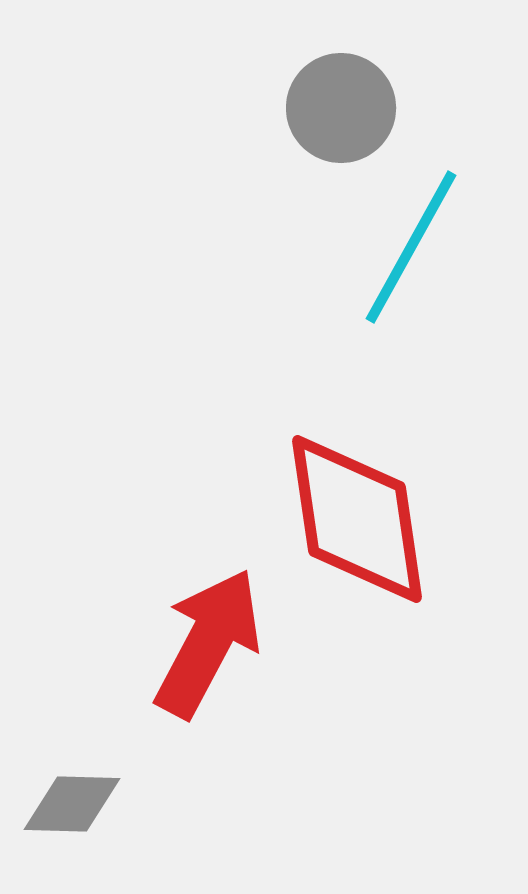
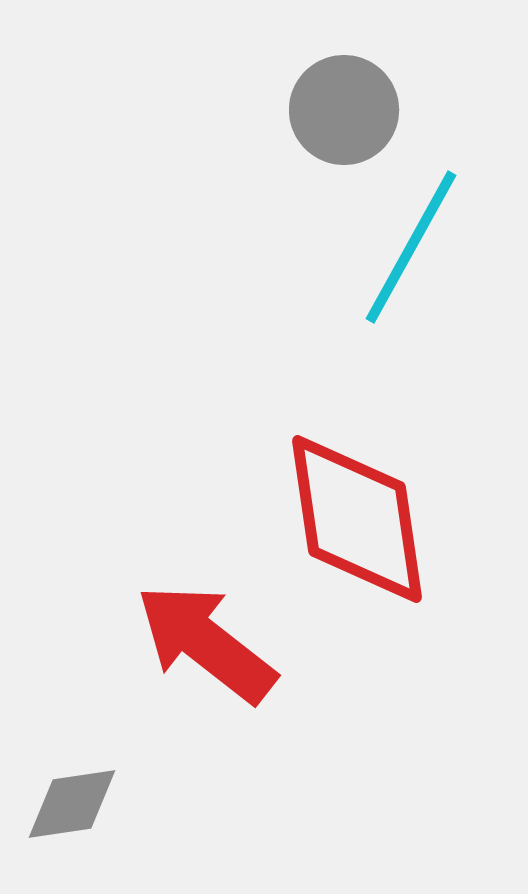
gray circle: moved 3 px right, 2 px down
red arrow: moved 2 px left; rotated 80 degrees counterclockwise
gray diamond: rotated 10 degrees counterclockwise
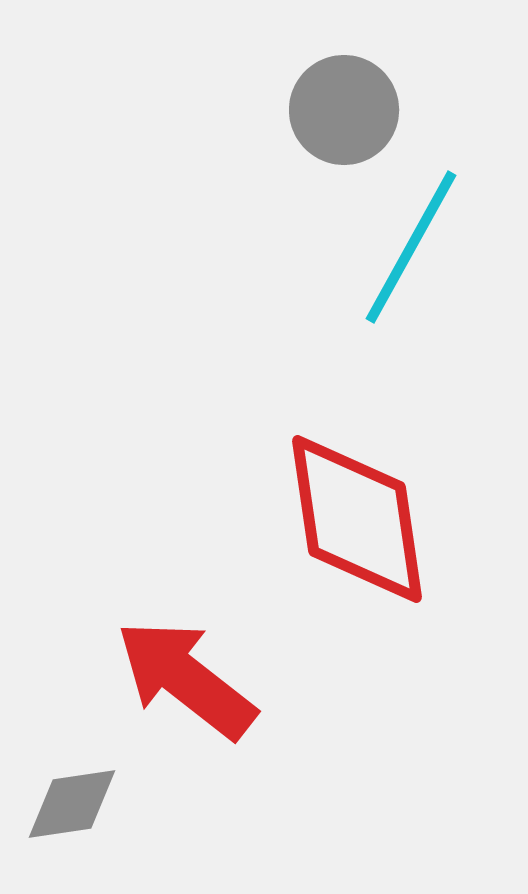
red arrow: moved 20 px left, 36 px down
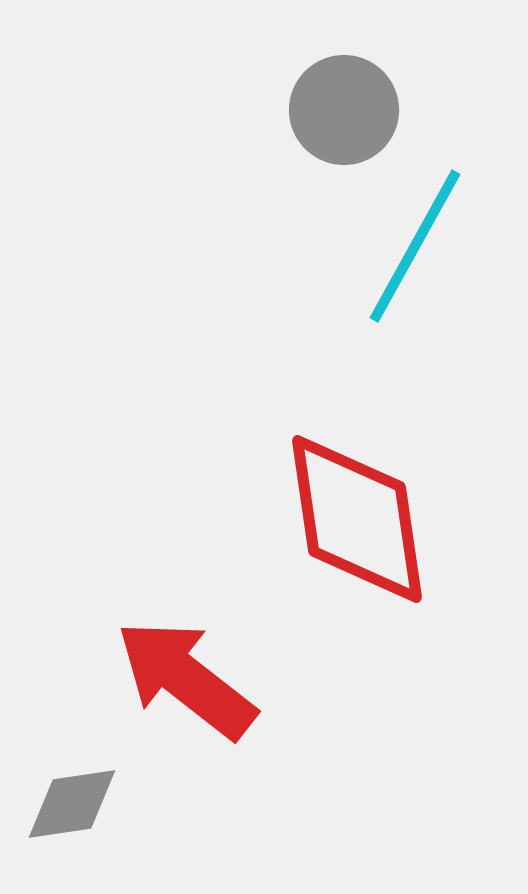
cyan line: moved 4 px right, 1 px up
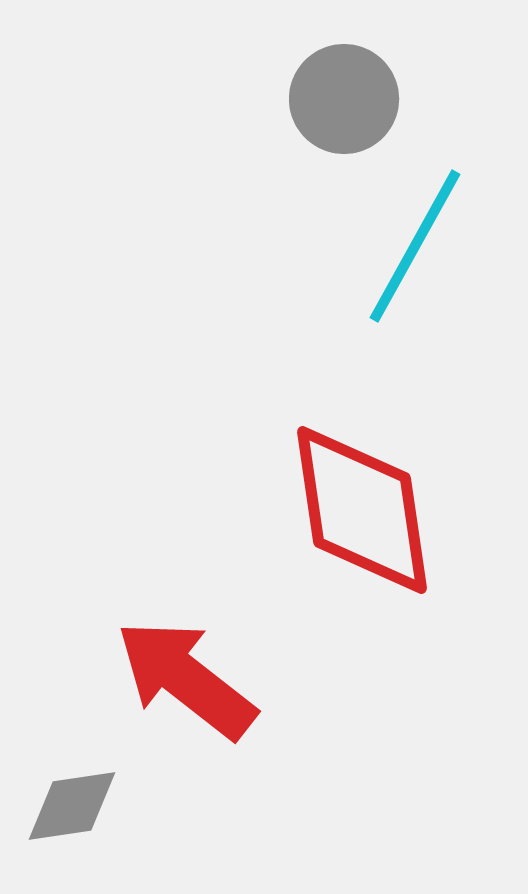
gray circle: moved 11 px up
red diamond: moved 5 px right, 9 px up
gray diamond: moved 2 px down
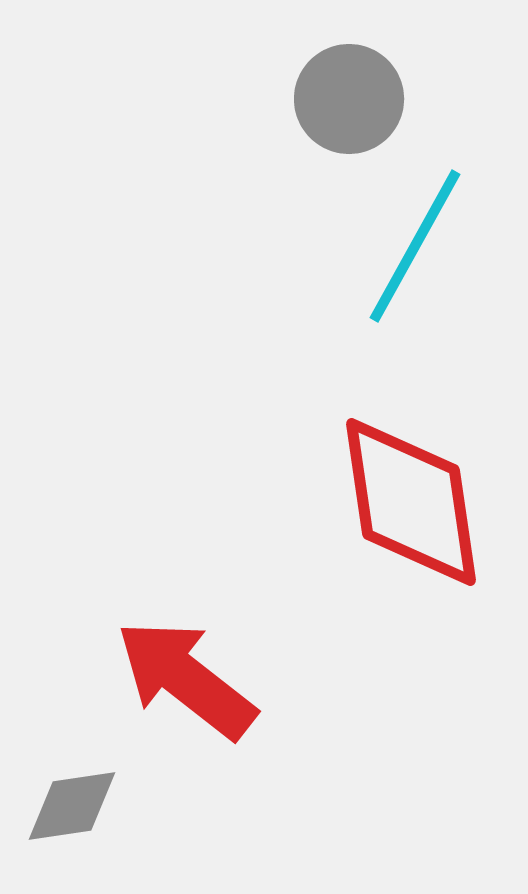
gray circle: moved 5 px right
red diamond: moved 49 px right, 8 px up
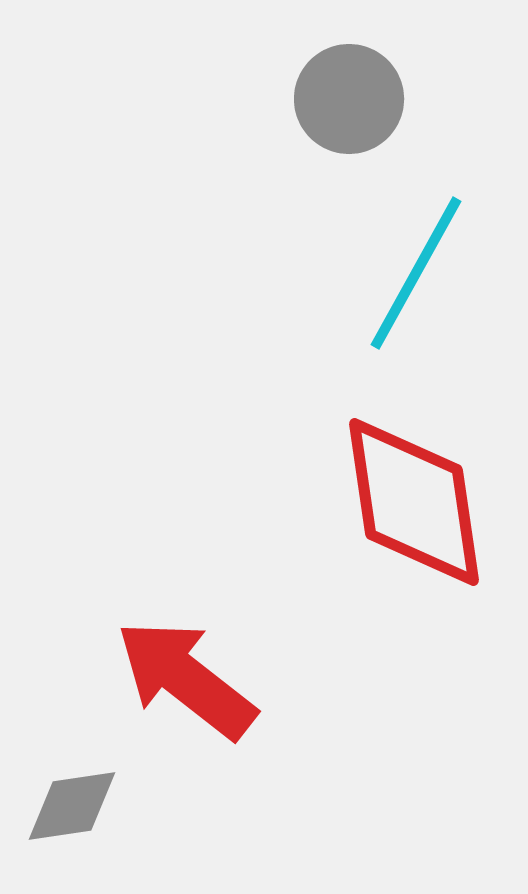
cyan line: moved 1 px right, 27 px down
red diamond: moved 3 px right
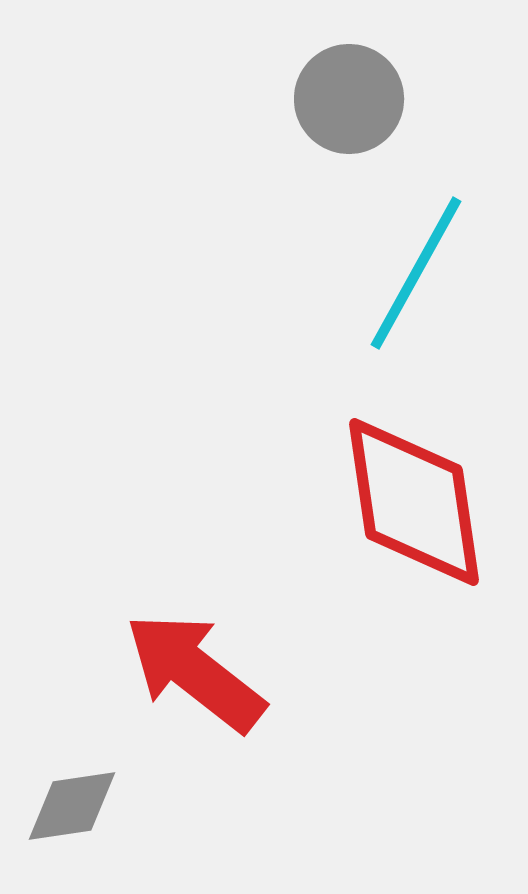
red arrow: moved 9 px right, 7 px up
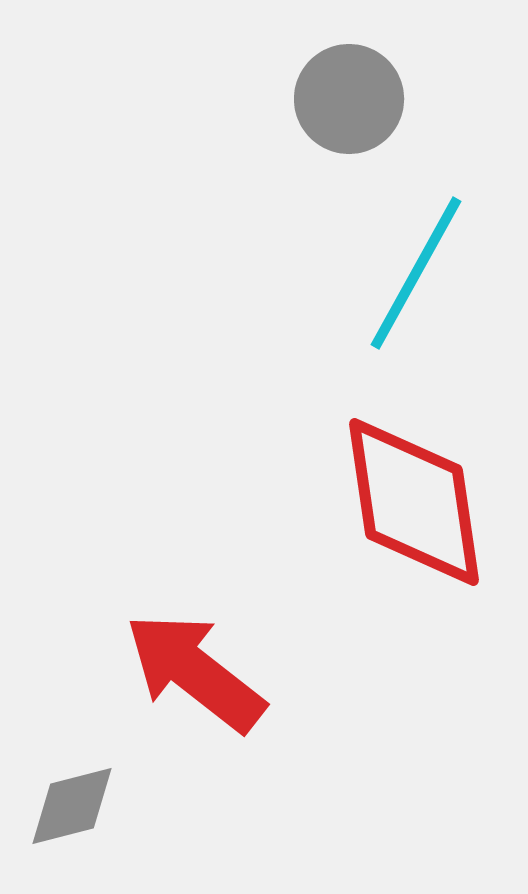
gray diamond: rotated 6 degrees counterclockwise
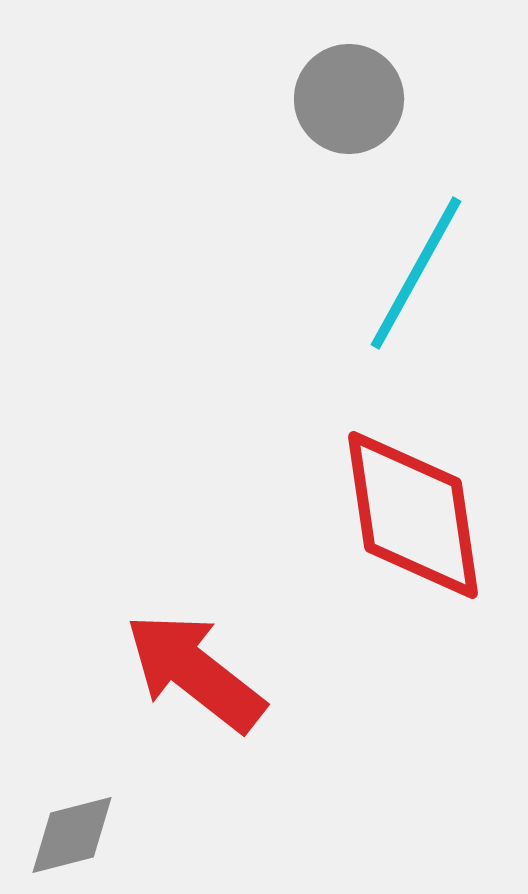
red diamond: moved 1 px left, 13 px down
gray diamond: moved 29 px down
